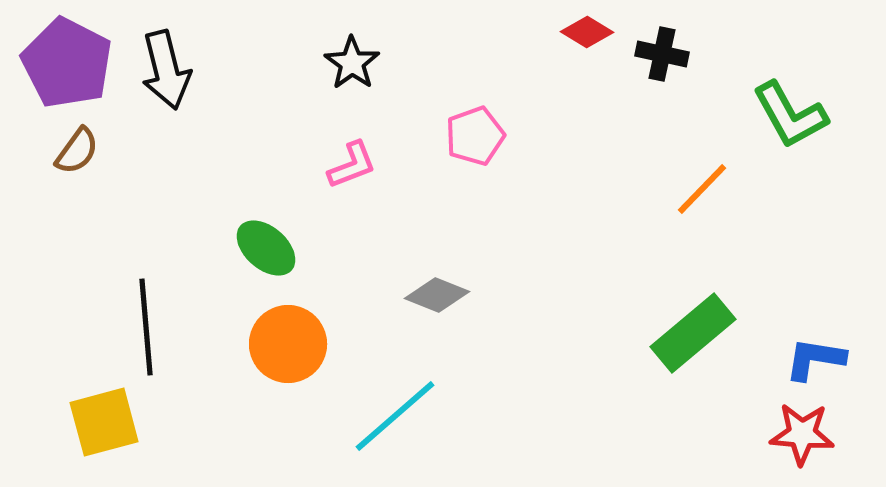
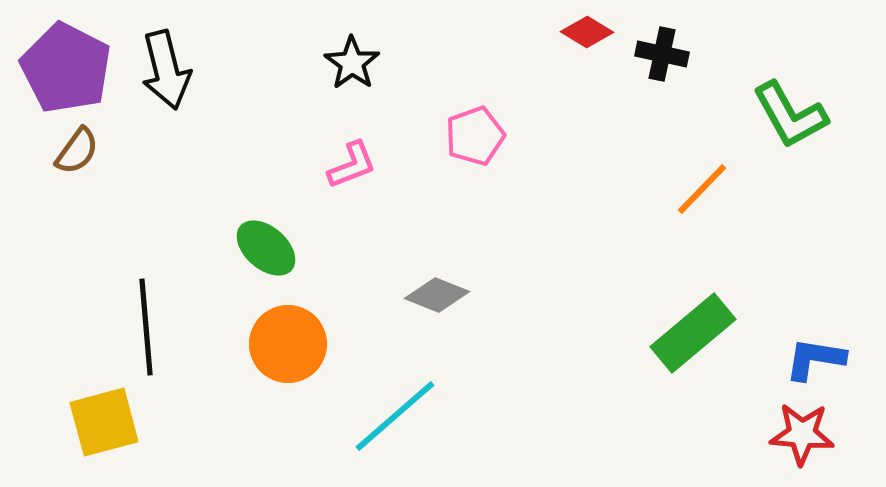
purple pentagon: moved 1 px left, 5 px down
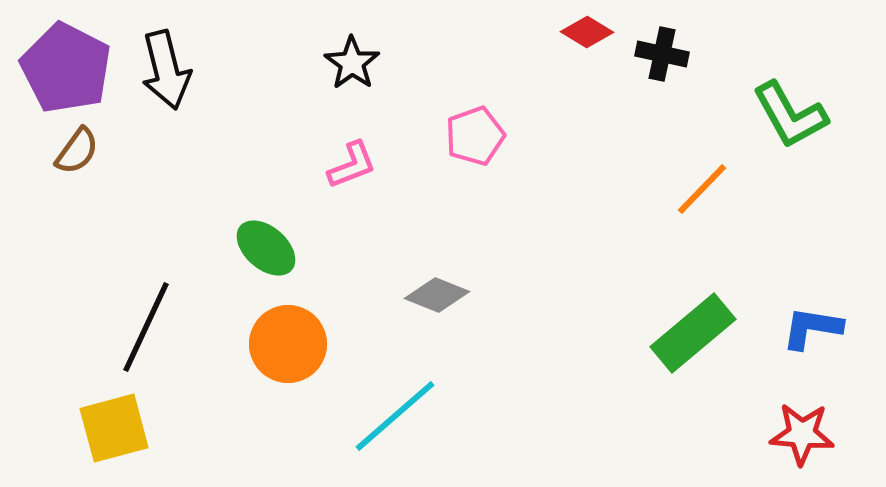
black line: rotated 30 degrees clockwise
blue L-shape: moved 3 px left, 31 px up
yellow square: moved 10 px right, 6 px down
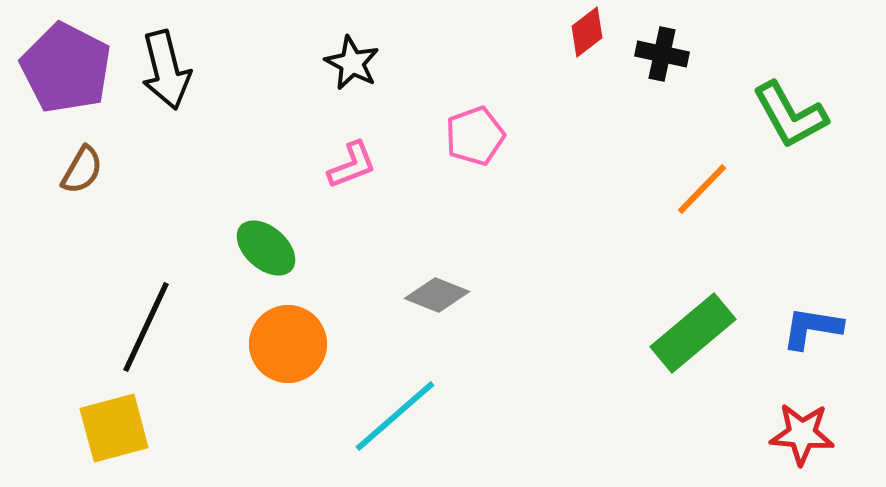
red diamond: rotated 69 degrees counterclockwise
black star: rotated 8 degrees counterclockwise
brown semicircle: moved 5 px right, 19 px down; rotated 6 degrees counterclockwise
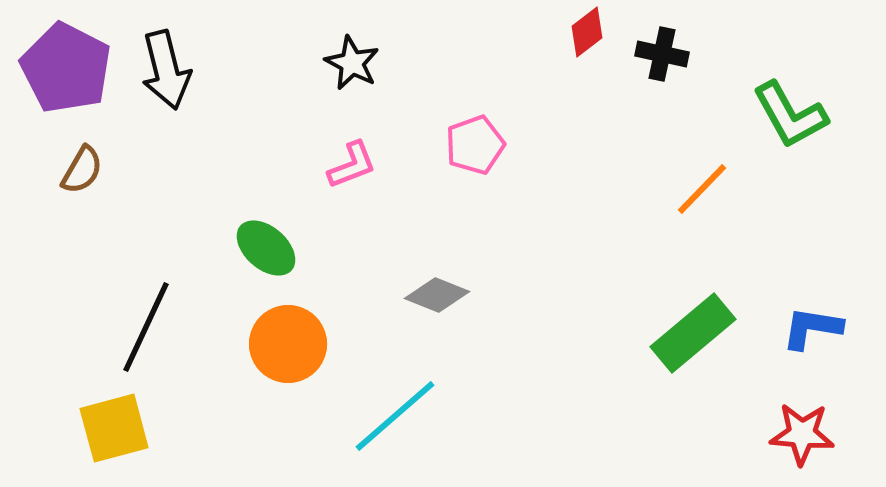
pink pentagon: moved 9 px down
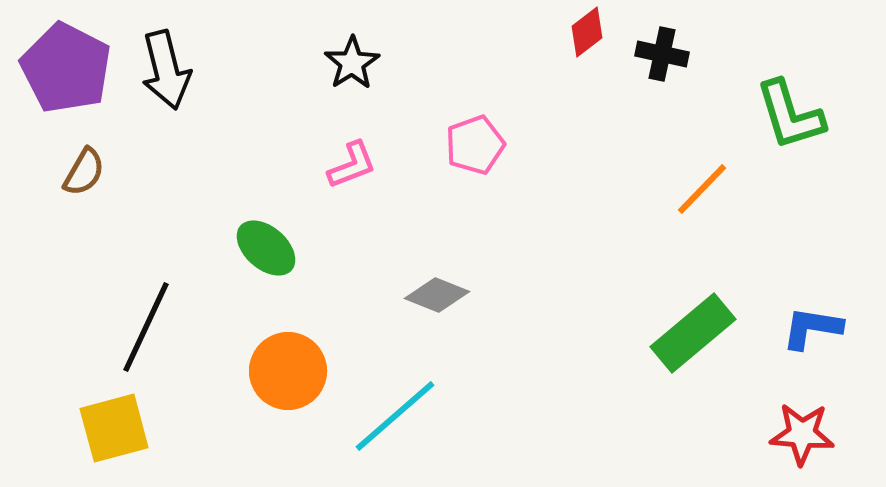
black star: rotated 12 degrees clockwise
green L-shape: rotated 12 degrees clockwise
brown semicircle: moved 2 px right, 2 px down
orange circle: moved 27 px down
